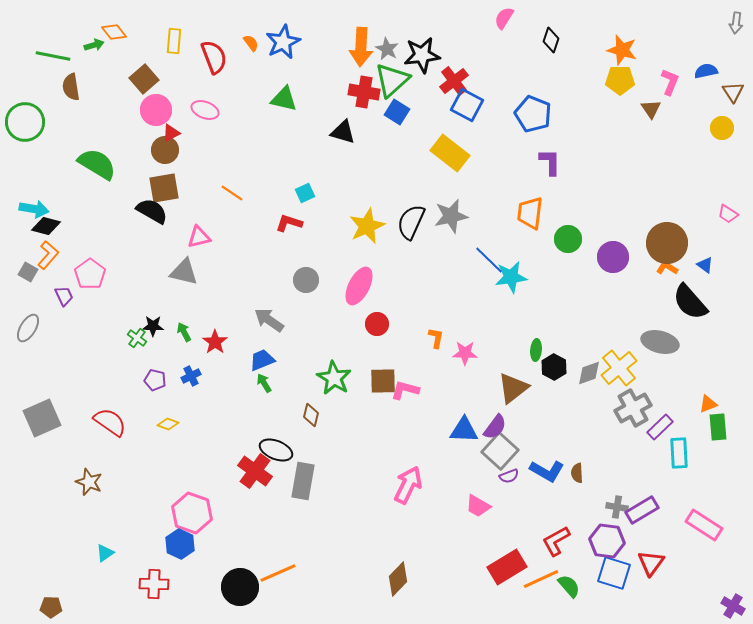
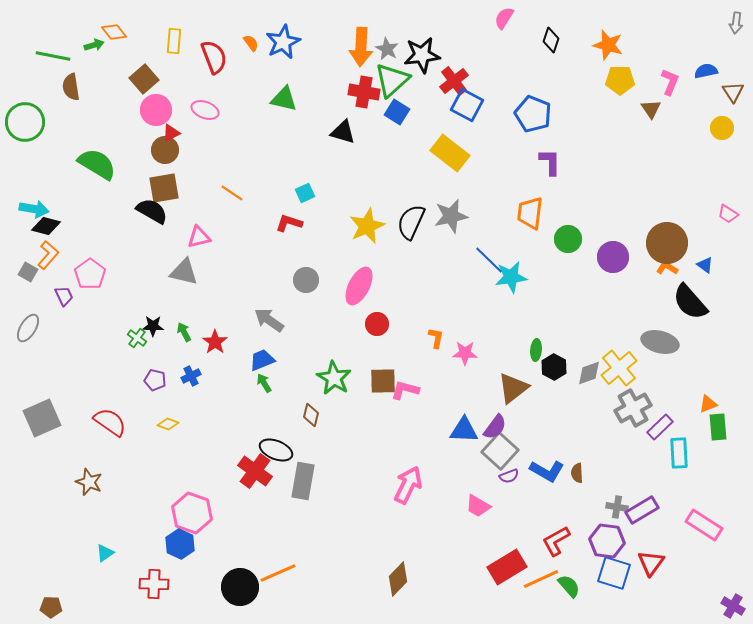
orange star at (622, 50): moved 14 px left, 5 px up
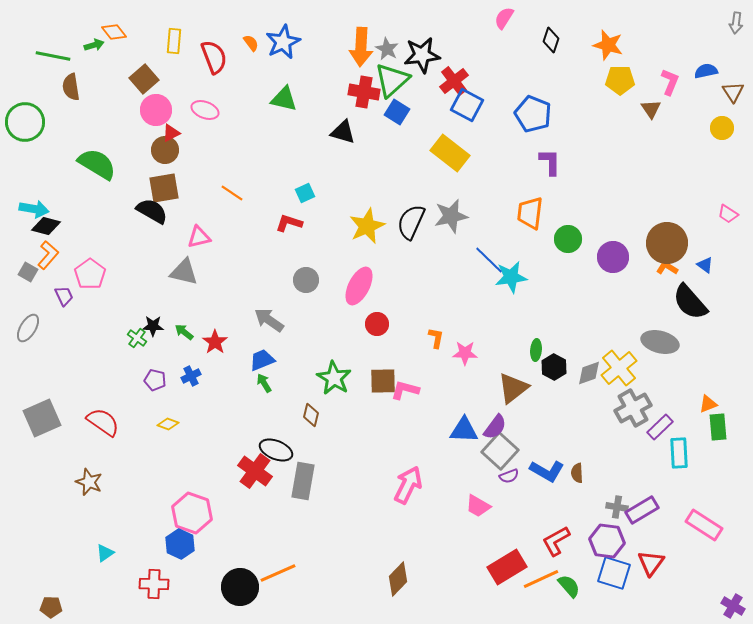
green arrow at (184, 332): rotated 24 degrees counterclockwise
red semicircle at (110, 422): moved 7 px left
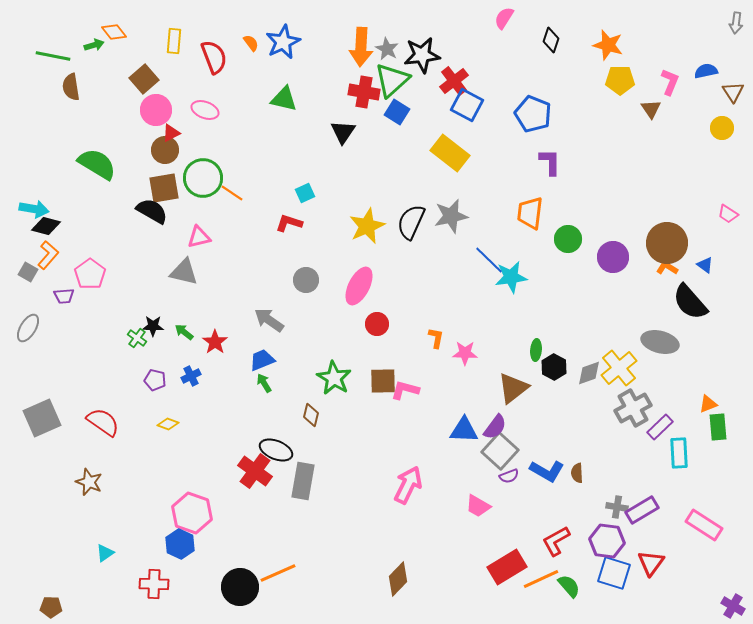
green circle at (25, 122): moved 178 px right, 56 px down
black triangle at (343, 132): rotated 48 degrees clockwise
purple trapezoid at (64, 296): rotated 110 degrees clockwise
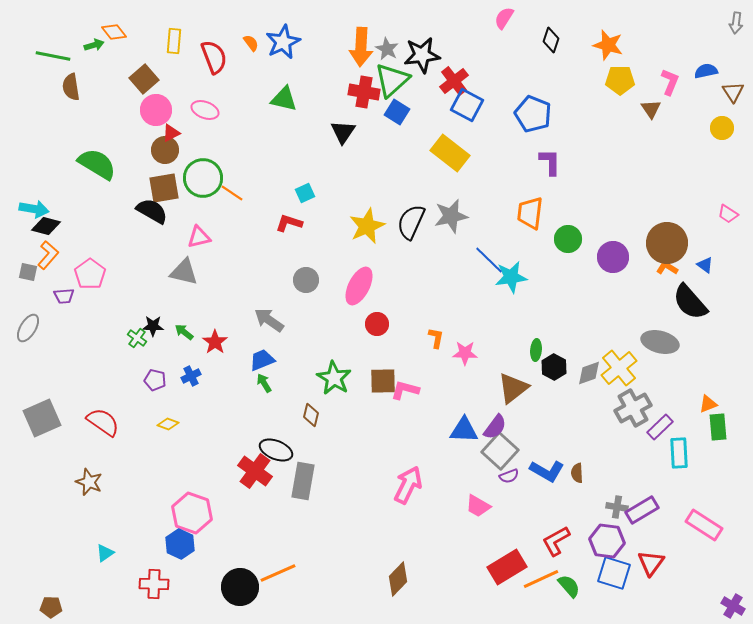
gray square at (28, 272): rotated 18 degrees counterclockwise
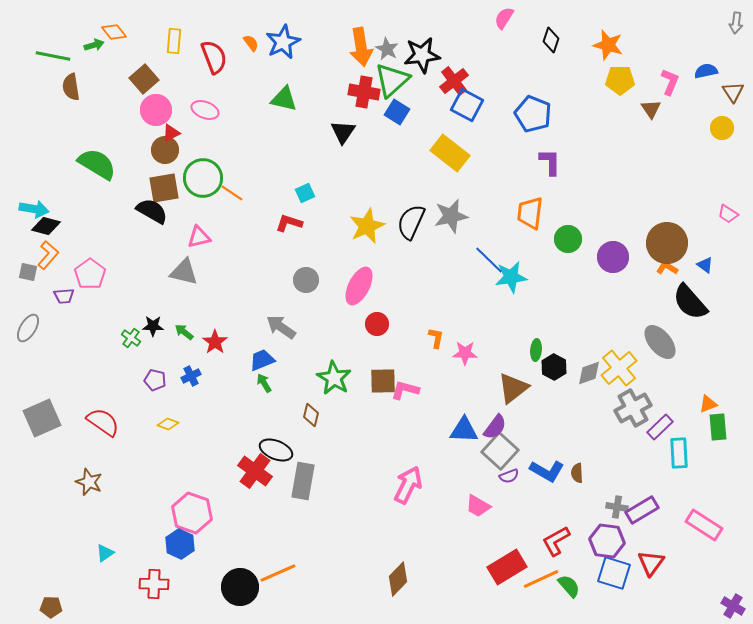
orange arrow at (361, 47): rotated 12 degrees counterclockwise
gray arrow at (269, 320): moved 12 px right, 7 px down
green cross at (137, 338): moved 6 px left
gray ellipse at (660, 342): rotated 36 degrees clockwise
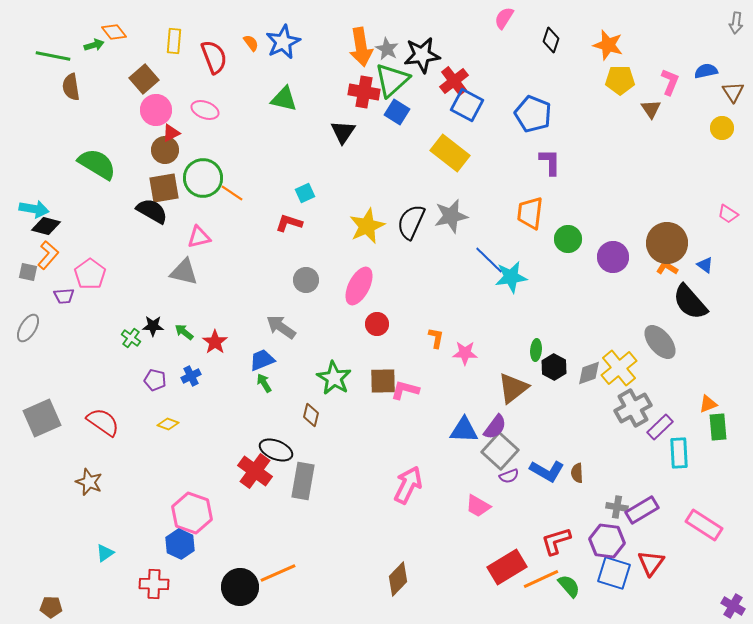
red L-shape at (556, 541): rotated 12 degrees clockwise
